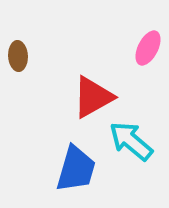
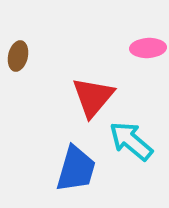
pink ellipse: rotated 60 degrees clockwise
brown ellipse: rotated 16 degrees clockwise
red triangle: rotated 21 degrees counterclockwise
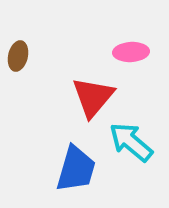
pink ellipse: moved 17 px left, 4 px down
cyan arrow: moved 1 px down
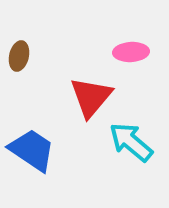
brown ellipse: moved 1 px right
red triangle: moved 2 px left
blue trapezoid: moved 44 px left, 19 px up; rotated 72 degrees counterclockwise
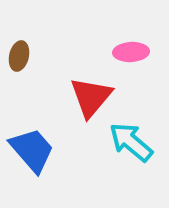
blue trapezoid: rotated 15 degrees clockwise
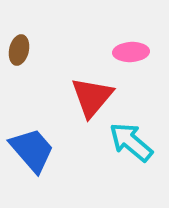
brown ellipse: moved 6 px up
red triangle: moved 1 px right
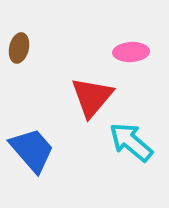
brown ellipse: moved 2 px up
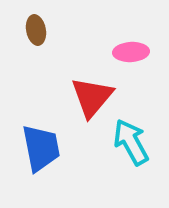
brown ellipse: moved 17 px right, 18 px up; rotated 24 degrees counterclockwise
cyan arrow: rotated 21 degrees clockwise
blue trapezoid: moved 9 px right, 2 px up; rotated 30 degrees clockwise
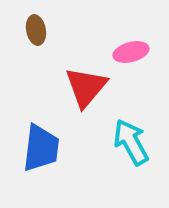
pink ellipse: rotated 12 degrees counterclockwise
red triangle: moved 6 px left, 10 px up
blue trapezoid: rotated 18 degrees clockwise
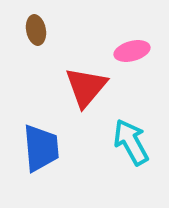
pink ellipse: moved 1 px right, 1 px up
blue trapezoid: rotated 12 degrees counterclockwise
